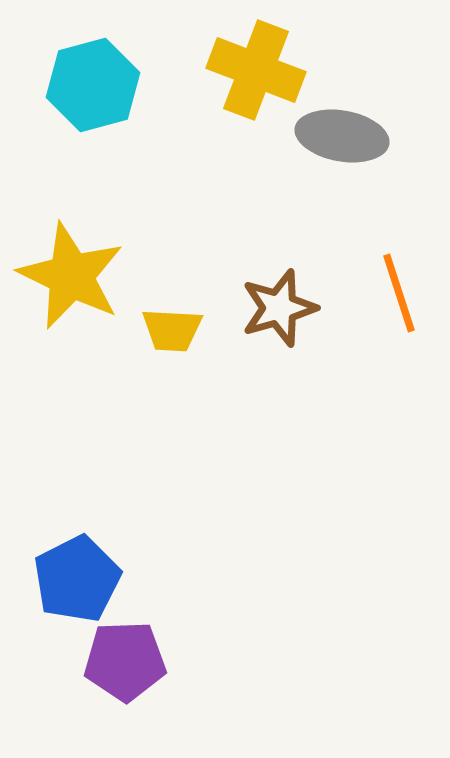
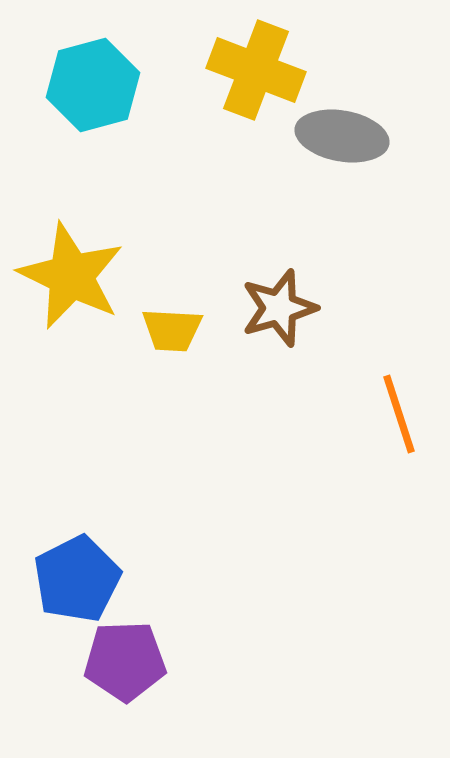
orange line: moved 121 px down
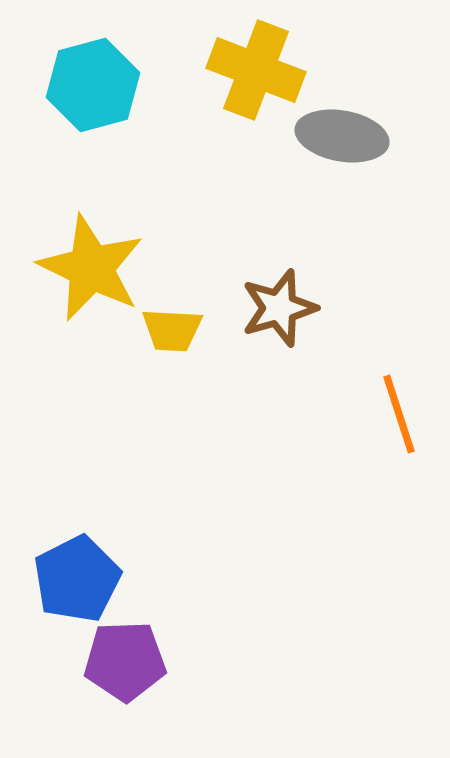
yellow star: moved 20 px right, 8 px up
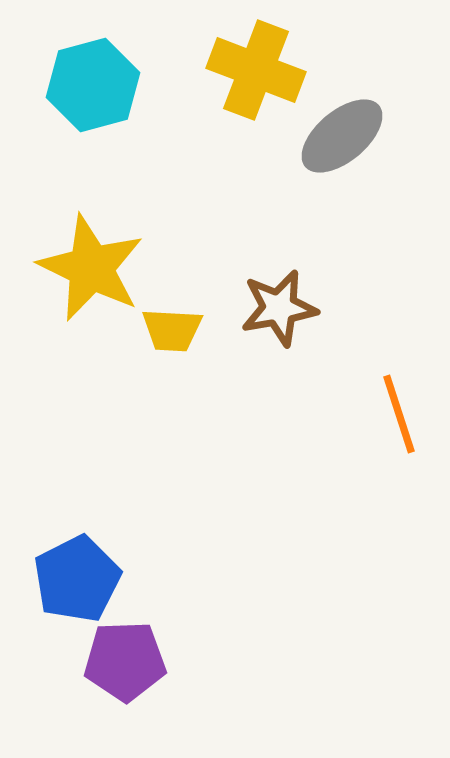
gray ellipse: rotated 50 degrees counterclockwise
brown star: rotated 6 degrees clockwise
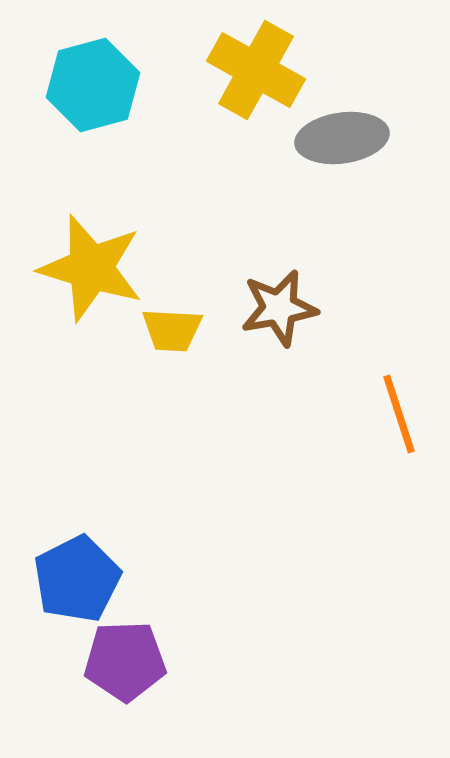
yellow cross: rotated 8 degrees clockwise
gray ellipse: moved 2 px down; rotated 32 degrees clockwise
yellow star: rotated 9 degrees counterclockwise
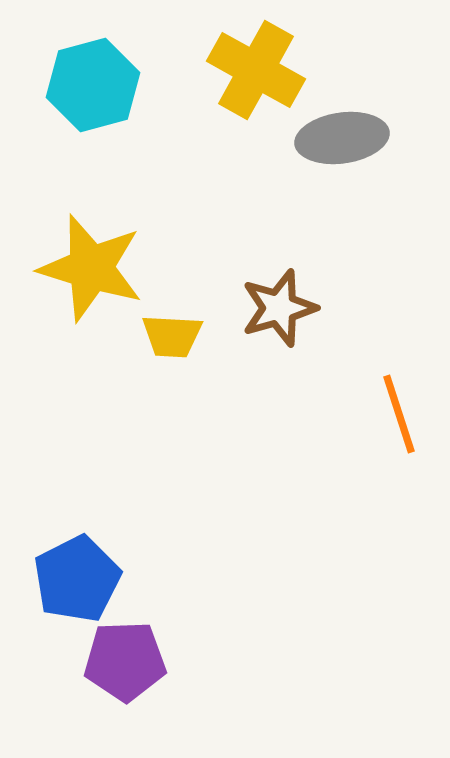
brown star: rotated 6 degrees counterclockwise
yellow trapezoid: moved 6 px down
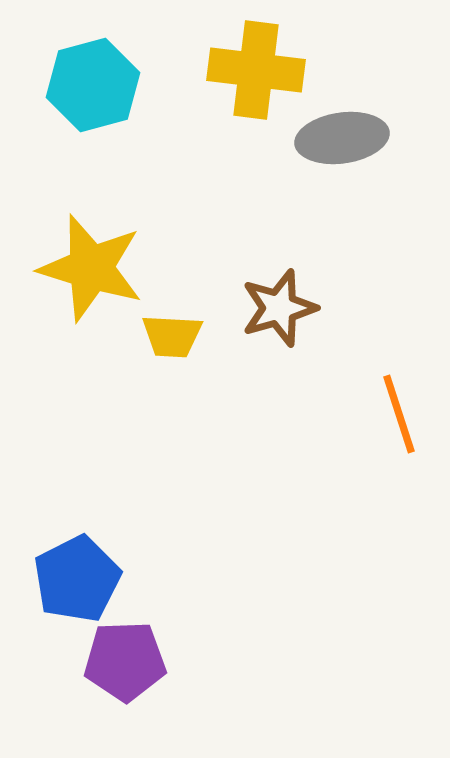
yellow cross: rotated 22 degrees counterclockwise
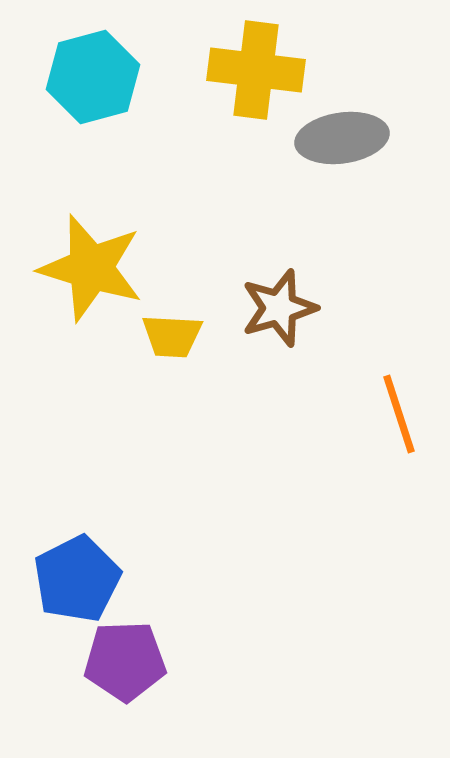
cyan hexagon: moved 8 px up
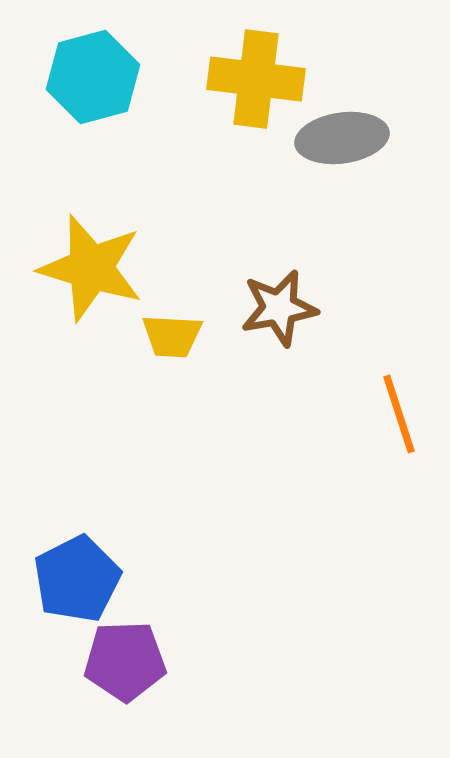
yellow cross: moved 9 px down
brown star: rotated 6 degrees clockwise
